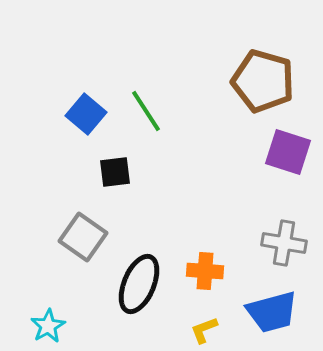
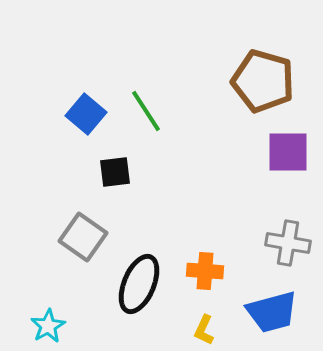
purple square: rotated 18 degrees counterclockwise
gray cross: moved 4 px right
yellow L-shape: rotated 44 degrees counterclockwise
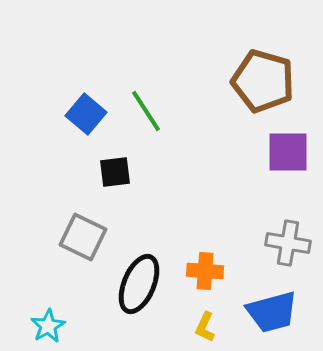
gray square: rotated 9 degrees counterclockwise
yellow L-shape: moved 1 px right, 3 px up
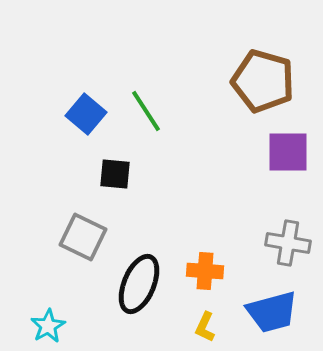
black square: moved 2 px down; rotated 12 degrees clockwise
